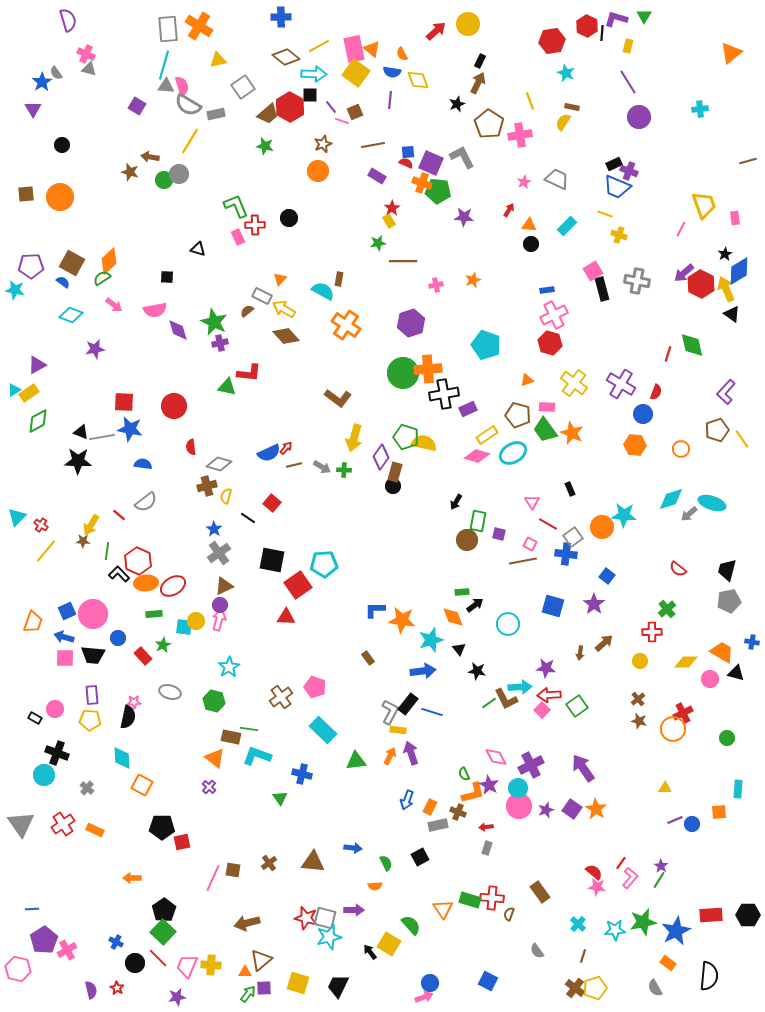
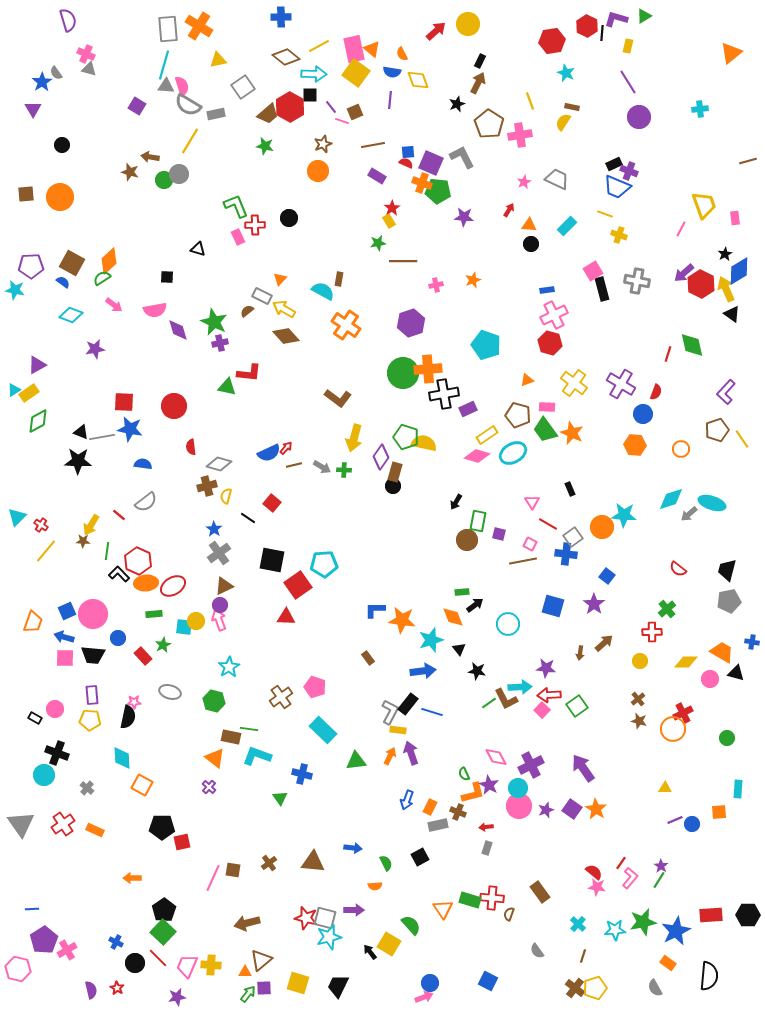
green triangle at (644, 16): rotated 28 degrees clockwise
pink arrow at (219, 620): rotated 35 degrees counterclockwise
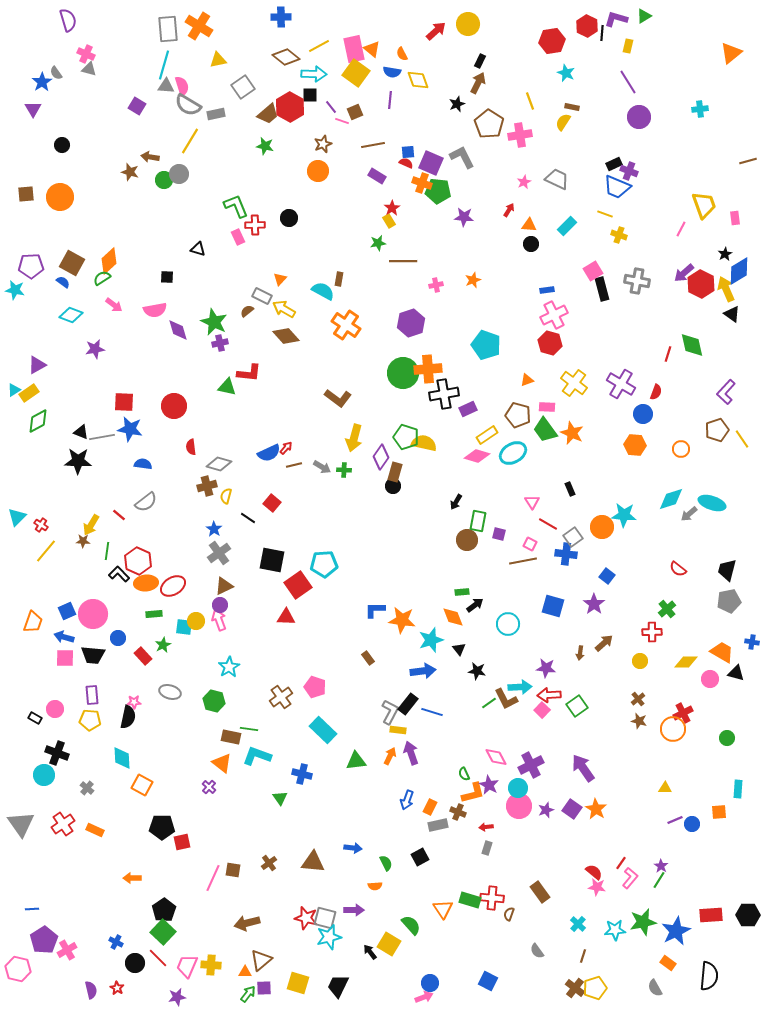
orange triangle at (215, 758): moved 7 px right, 5 px down
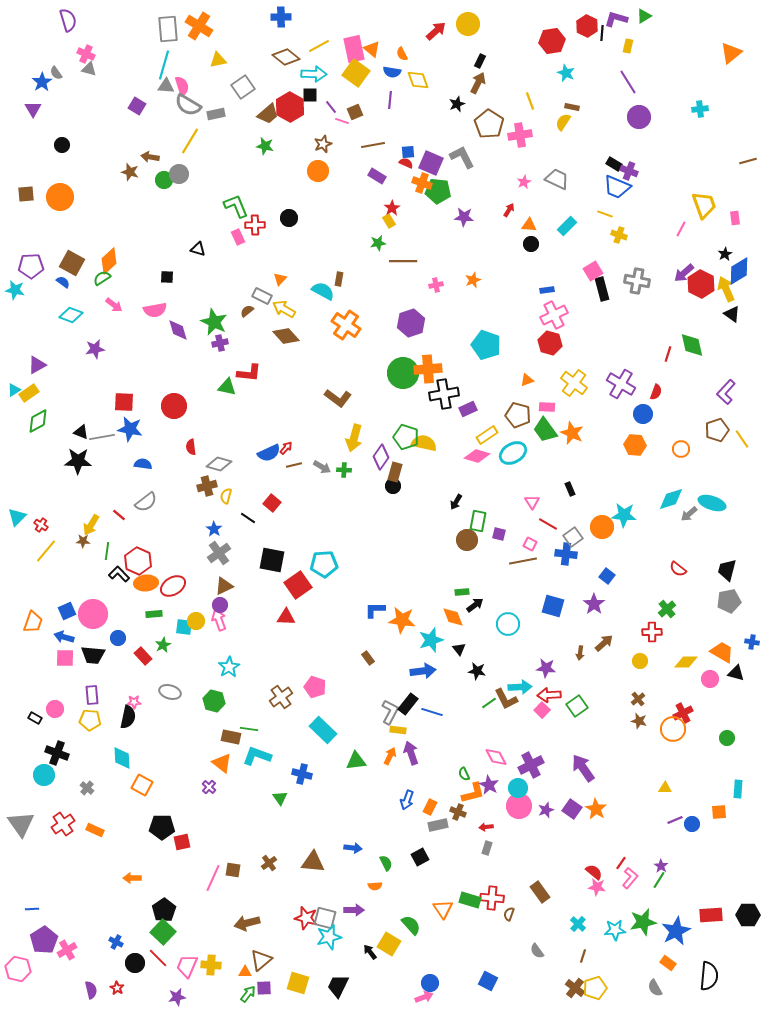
black rectangle at (614, 164): rotated 56 degrees clockwise
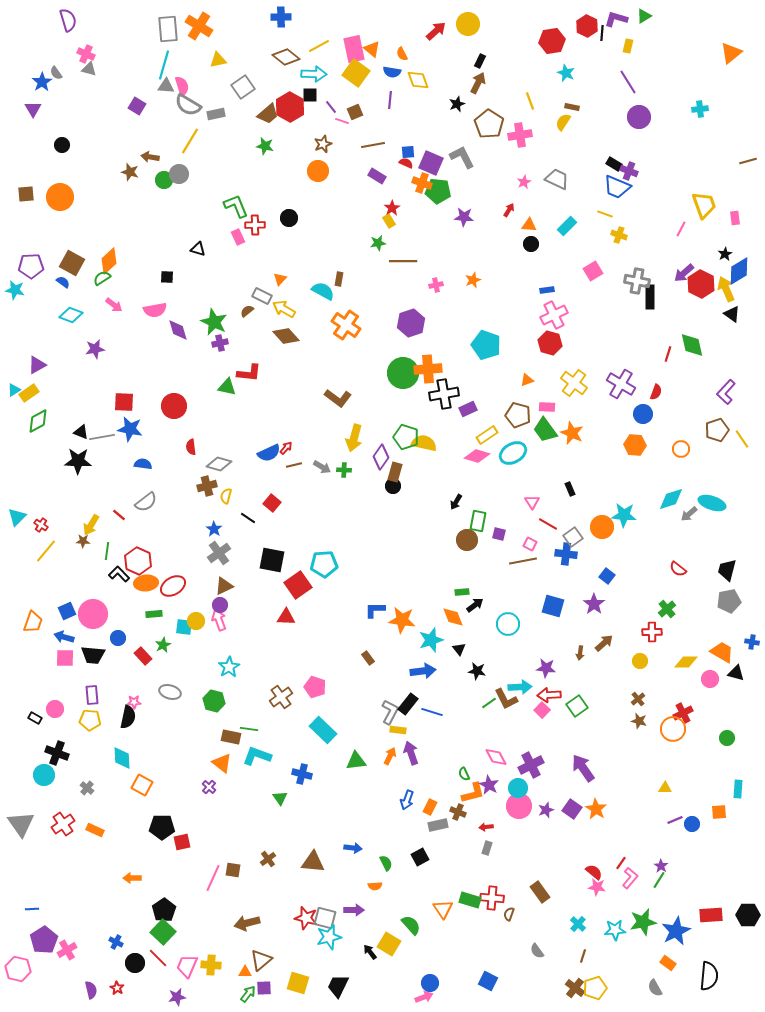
black rectangle at (602, 289): moved 48 px right, 8 px down; rotated 15 degrees clockwise
brown cross at (269, 863): moved 1 px left, 4 px up
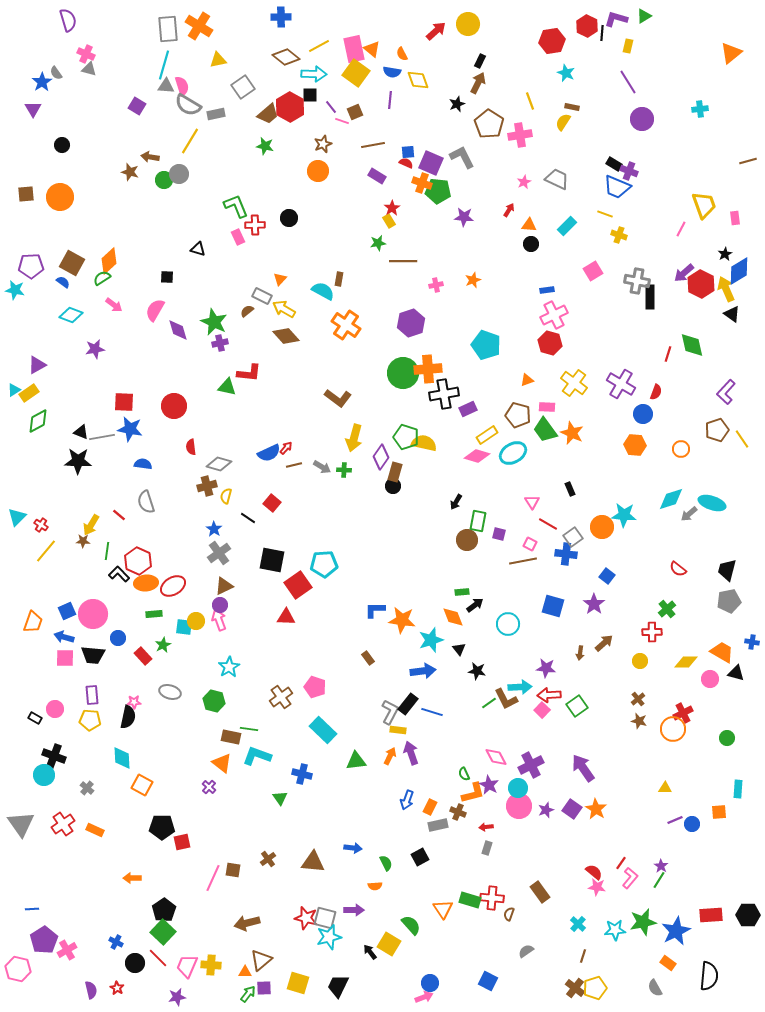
purple circle at (639, 117): moved 3 px right, 2 px down
pink semicircle at (155, 310): rotated 130 degrees clockwise
gray semicircle at (146, 502): rotated 110 degrees clockwise
black cross at (57, 753): moved 3 px left, 3 px down
gray semicircle at (537, 951): moved 11 px left; rotated 91 degrees clockwise
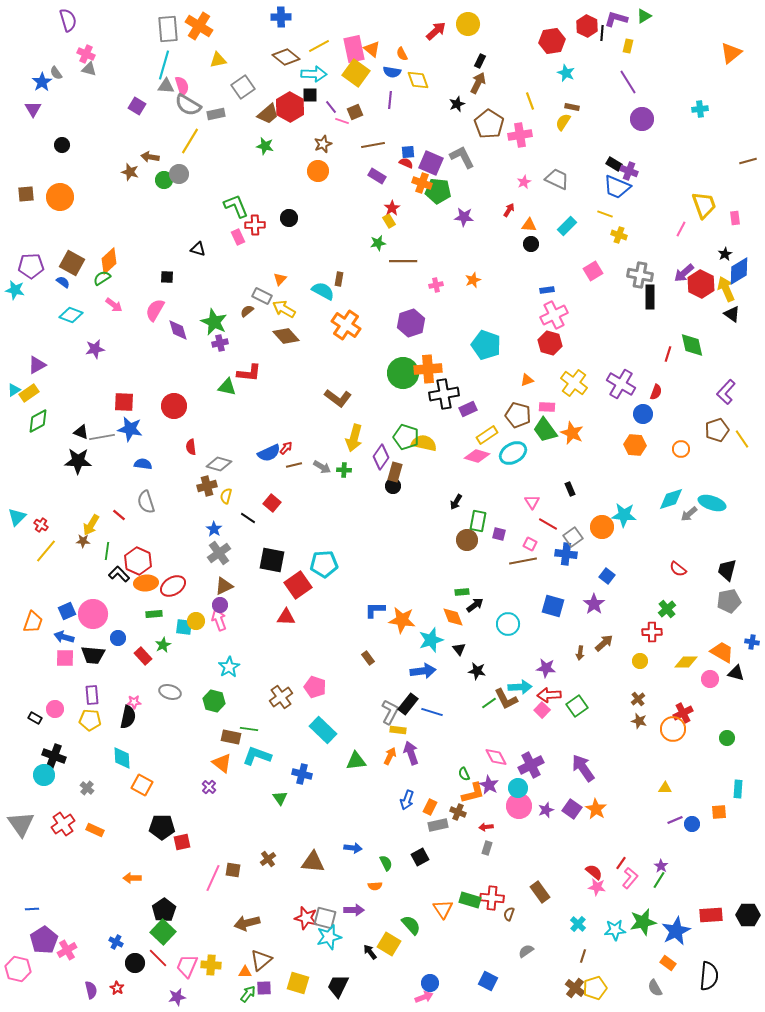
gray cross at (637, 281): moved 3 px right, 6 px up
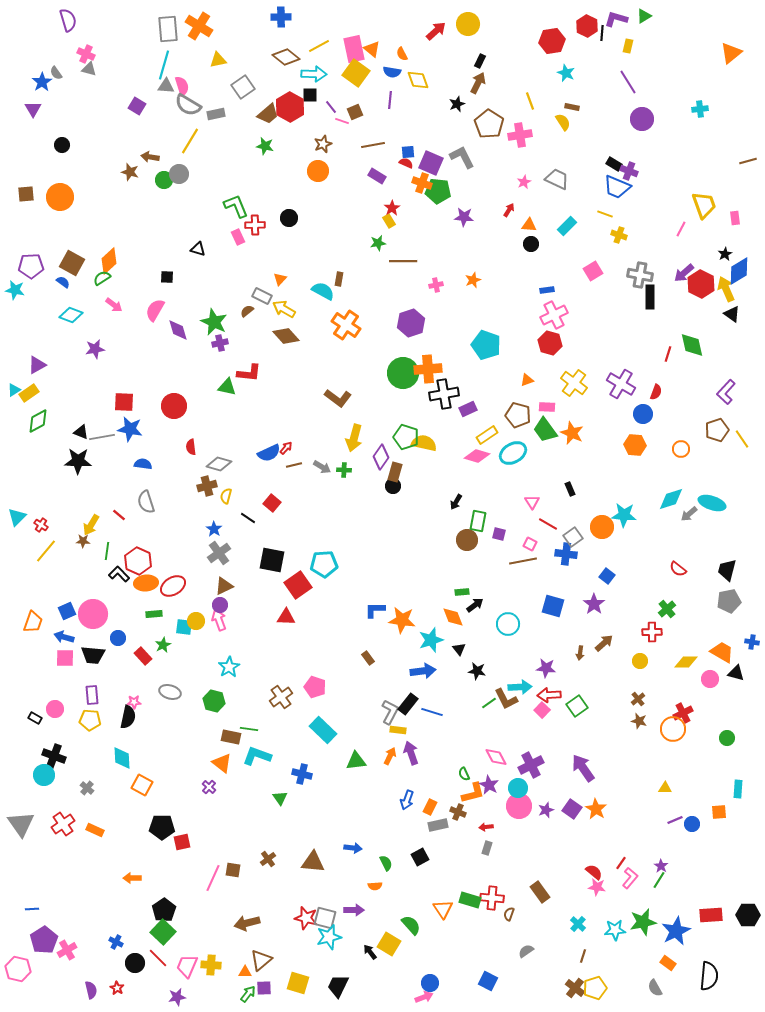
yellow semicircle at (563, 122): rotated 114 degrees clockwise
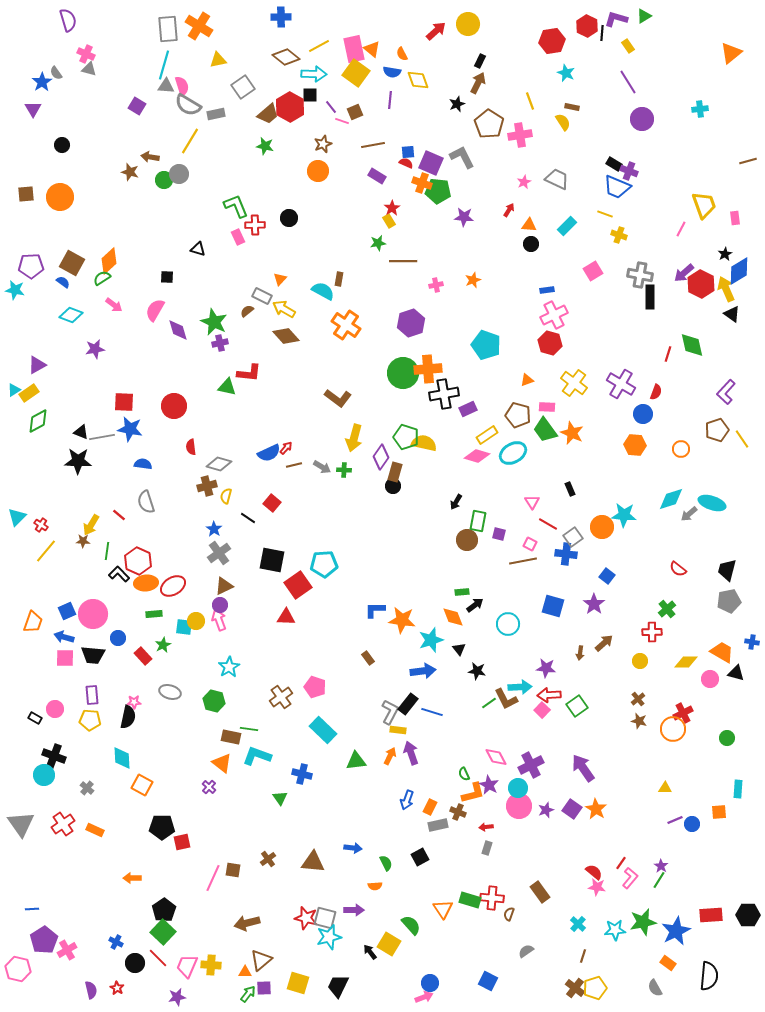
yellow rectangle at (628, 46): rotated 48 degrees counterclockwise
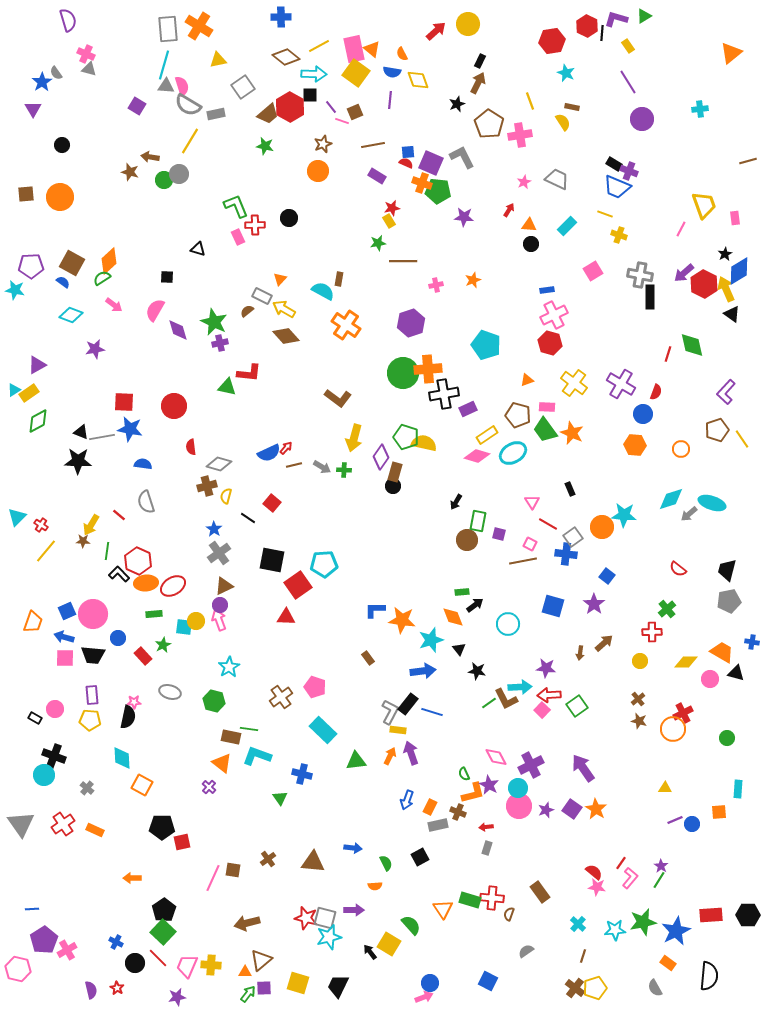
red star at (392, 208): rotated 21 degrees clockwise
red hexagon at (701, 284): moved 3 px right
